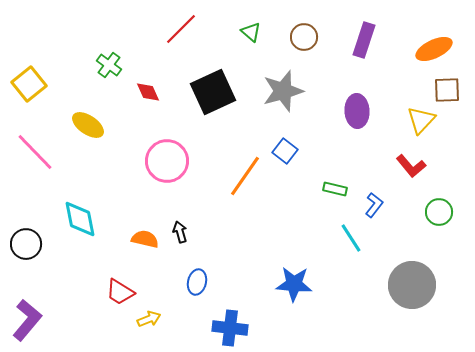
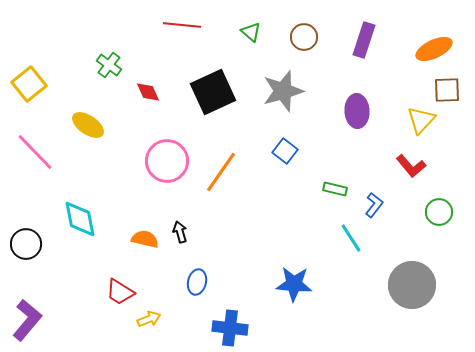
red line: moved 1 px right, 4 px up; rotated 51 degrees clockwise
orange line: moved 24 px left, 4 px up
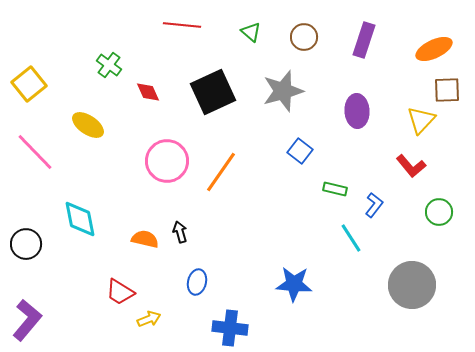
blue square: moved 15 px right
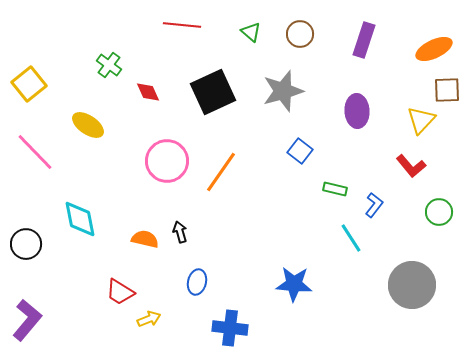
brown circle: moved 4 px left, 3 px up
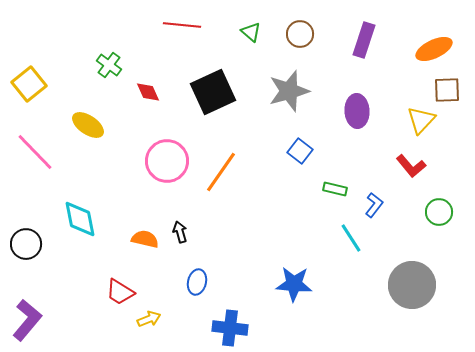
gray star: moved 6 px right
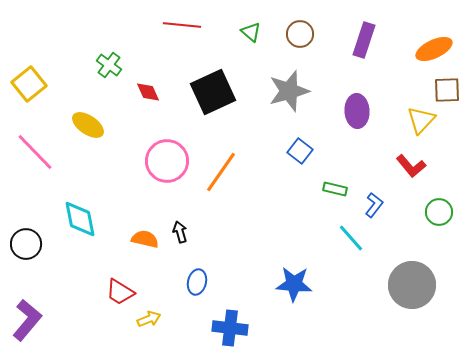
cyan line: rotated 8 degrees counterclockwise
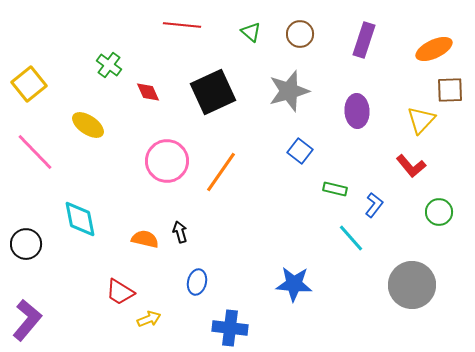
brown square: moved 3 px right
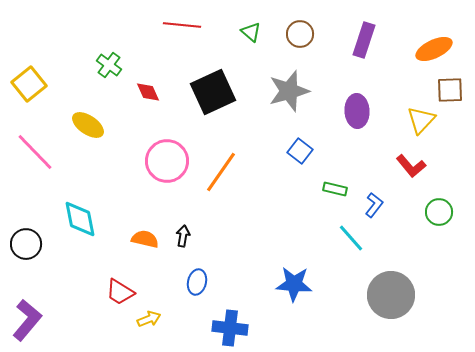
black arrow: moved 3 px right, 4 px down; rotated 25 degrees clockwise
gray circle: moved 21 px left, 10 px down
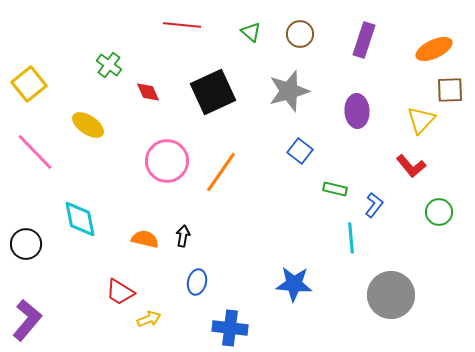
cyan line: rotated 36 degrees clockwise
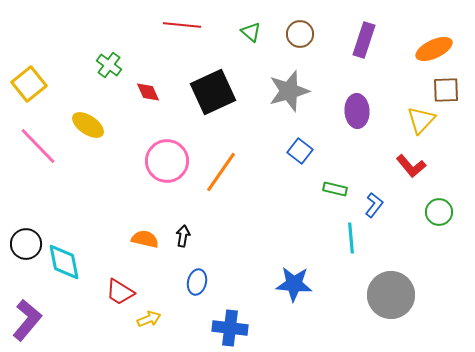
brown square: moved 4 px left
pink line: moved 3 px right, 6 px up
cyan diamond: moved 16 px left, 43 px down
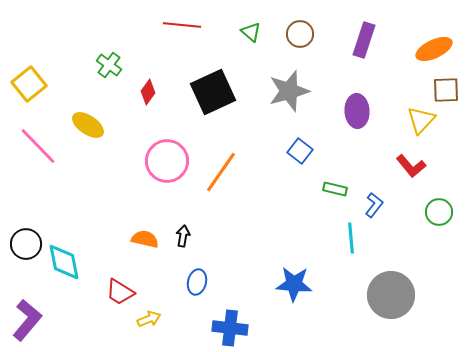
red diamond: rotated 60 degrees clockwise
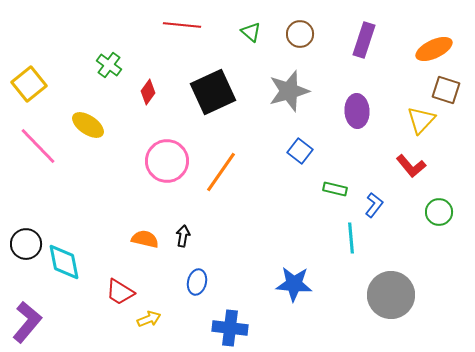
brown square: rotated 20 degrees clockwise
purple L-shape: moved 2 px down
